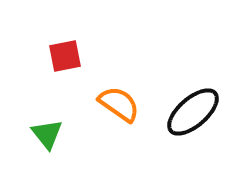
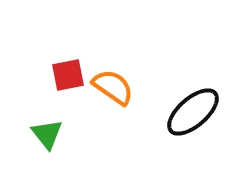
red square: moved 3 px right, 19 px down
orange semicircle: moved 6 px left, 17 px up
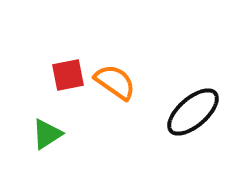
orange semicircle: moved 2 px right, 5 px up
green triangle: rotated 36 degrees clockwise
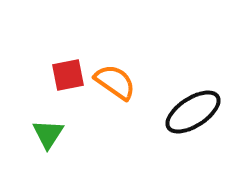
black ellipse: rotated 8 degrees clockwise
green triangle: moved 1 px right; rotated 24 degrees counterclockwise
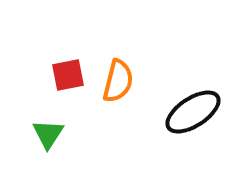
orange semicircle: moved 3 px right, 1 px up; rotated 69 degrees clockwise
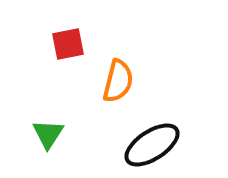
red square: moved 31 px up
black ellipse: moved 41 px left, 33 px down
